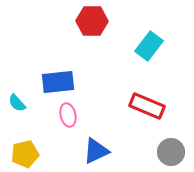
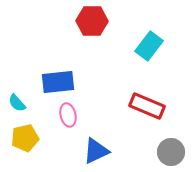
yellow pentagon: moved 16 px up
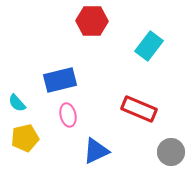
blue rectangle: moved 2 px right, 2 px up; rotated 8 degrees counterclockwise
red rectangle: moved 8 px left, 3 px down
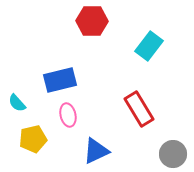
red rectangle: rotated 36 degrees clockwise
yellow pentagon: moved 8 px right, 1 px down
gray circle: moved 2 px right, 2 px down
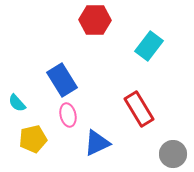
red hexagon: moved 3 px right, 1 px up
blue rectangle: moved 2 px right; rotated 72 degrees clockwise
blue triangle: moved 1 px right, 8 px up
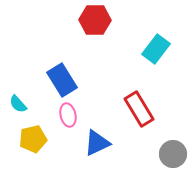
cyan rectangle: moved 7 px right, 3 px down
cyan semicircle: moved 1 px right, 1 px down
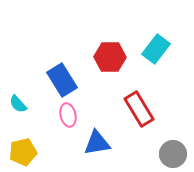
red hexagon: moved 15 px right, 37 px down
yellow pentagon: moved 10 px left, 13 px down
blue triangle: rotated 16 degrees clockwise
